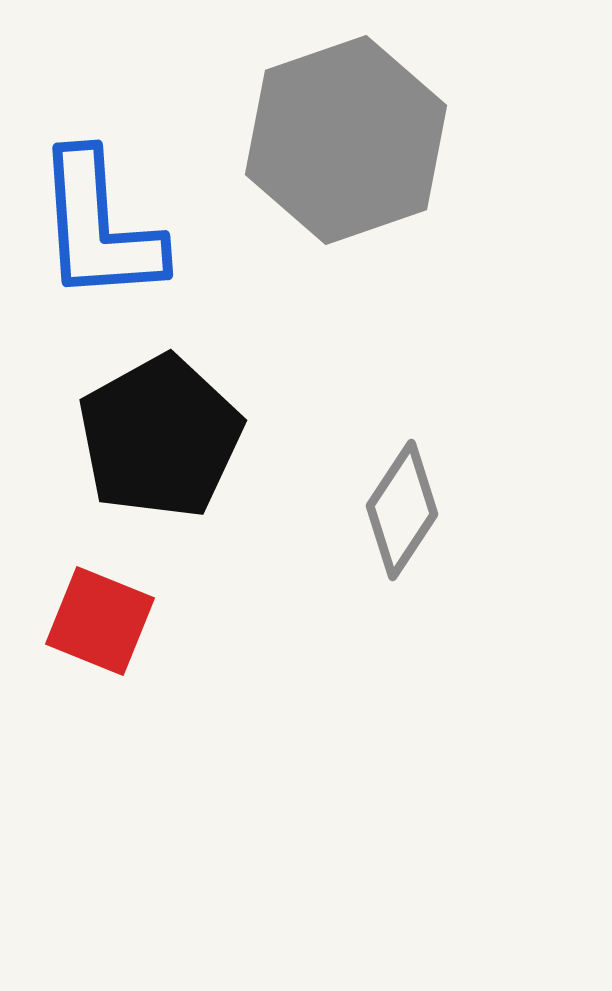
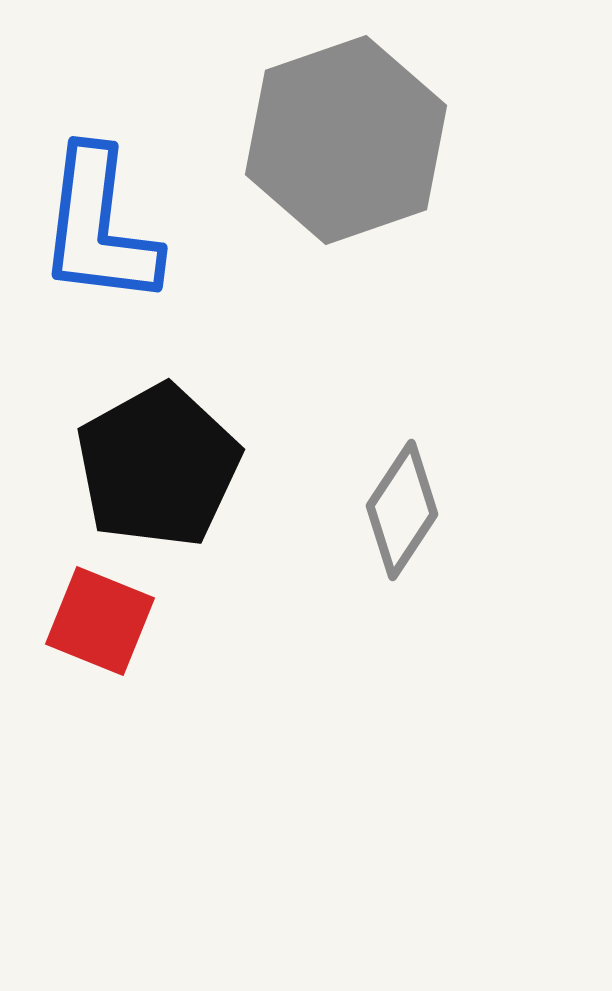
blue L-shape: rotated 11 degrees clockwise
black pentagon: moved 2 px left, 29 px down
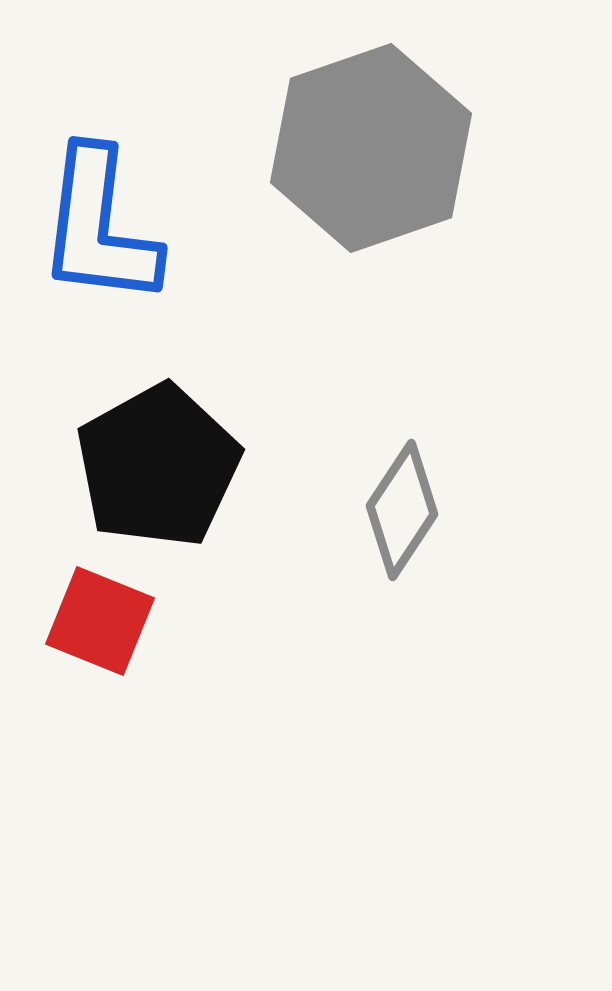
gray hexagon: moved 25 px right, 8 px down
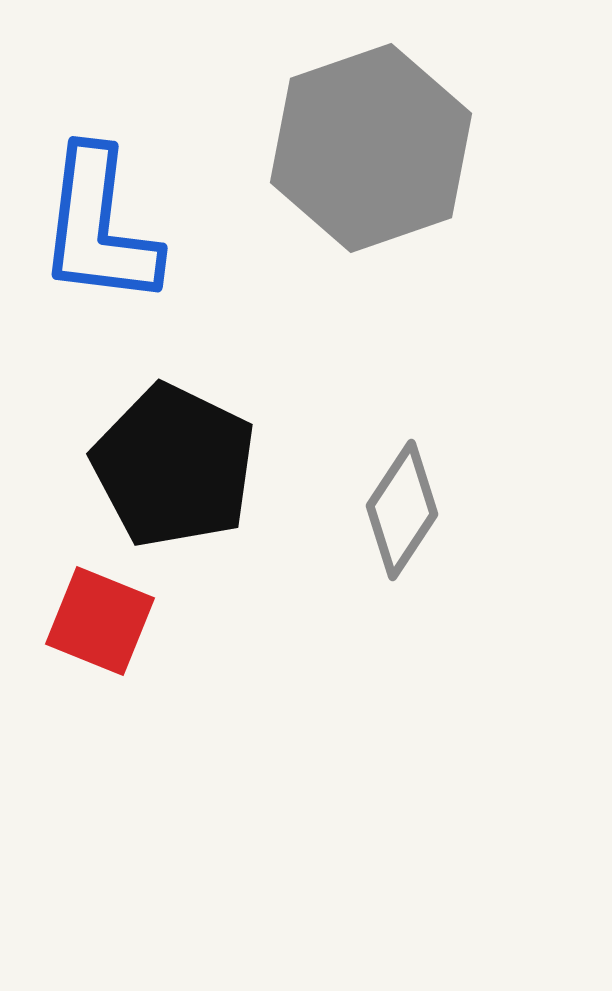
black pentagon: moved 16 px right; rotated 17 degrees counterclockwise
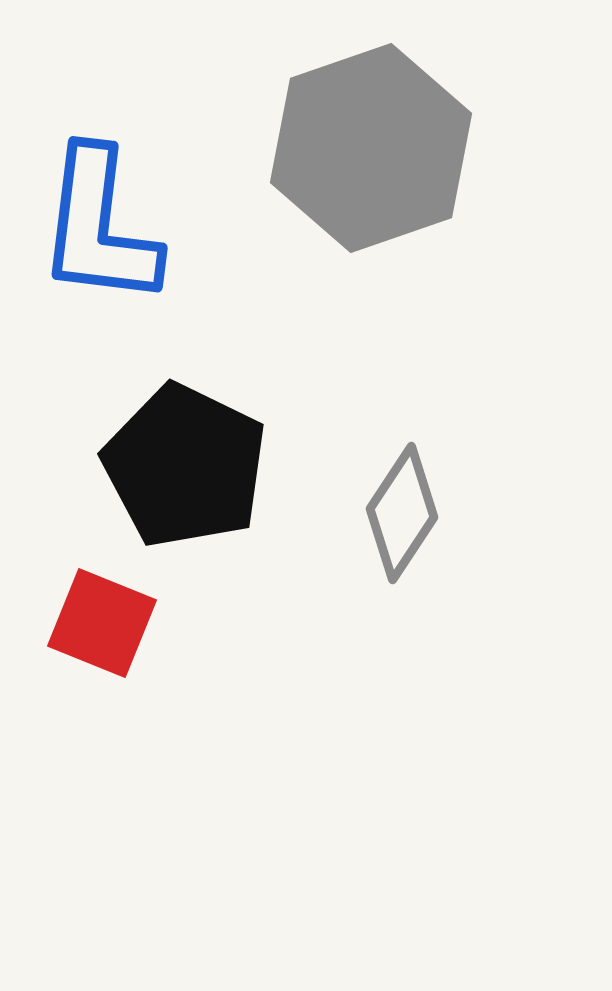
black pentagon: moved 11 px right
gray diamond: moved 3 px down
red square: moved 2 px right, 2 px down
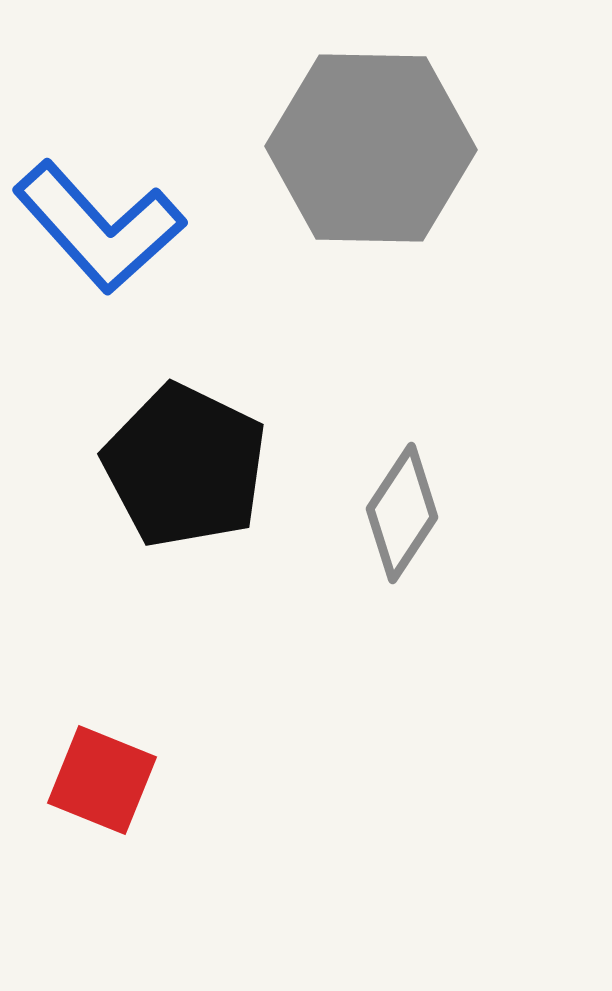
gray hexagon: rotated 20 degrees clockwise
blue L-shape: rotated 49 degrees counterclockwise
red square: moved 157 px down
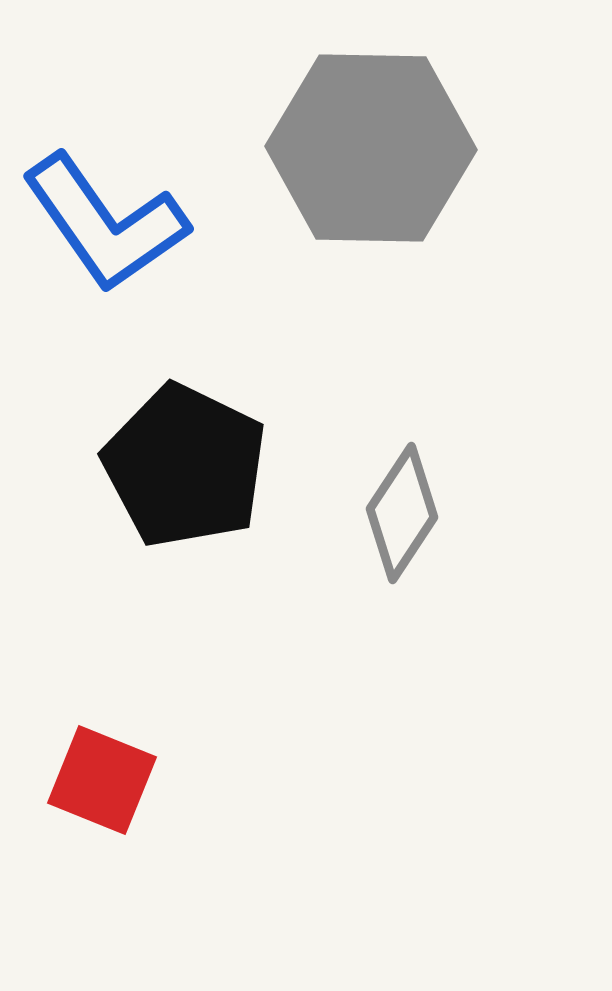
blue L-shape: moved 6 px right, 4 px up; rotated 7 degrees clockwise
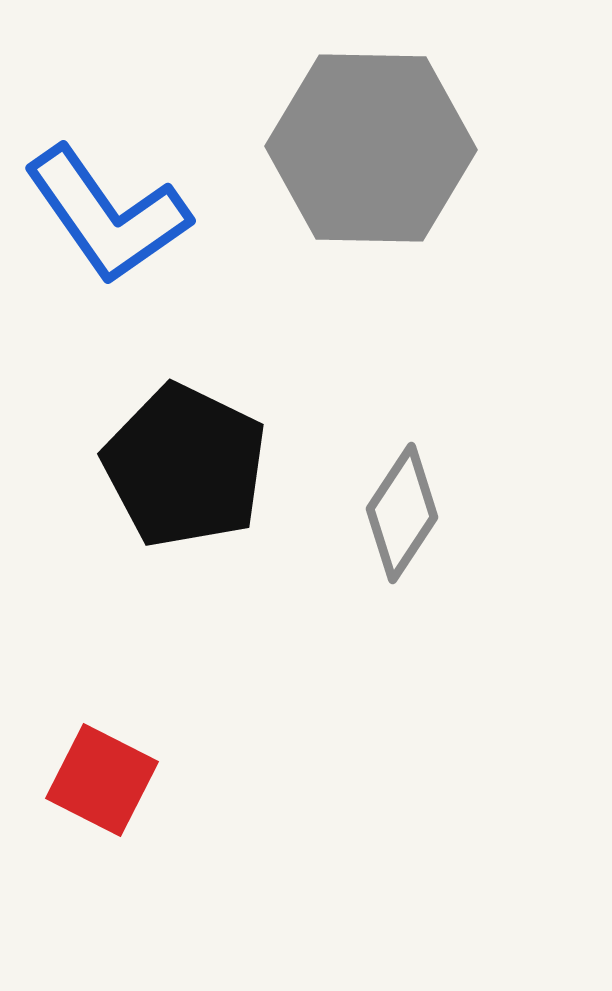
blue L-shape: moved 2 px right, 8 px up
red square: rotated 5 degrees clockwise
